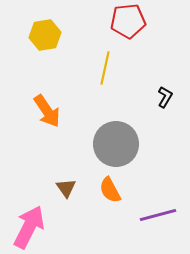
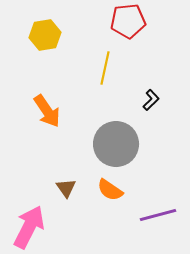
black L-shape: moved 14 px left, 3 px down; rotated 15 degrees clockwise
orange semicircle: rotated 28 degrees counterclockwise
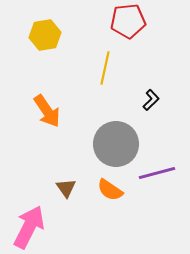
purple line: moved 1 px left, 42 px up
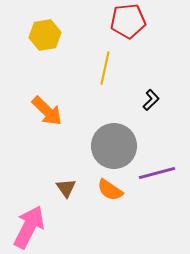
orange arrow: rotated 12 degrees counterclockwise
gray circle: moved 2 px left, 2 px down
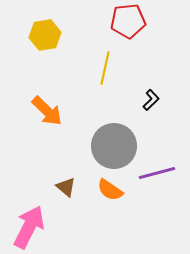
brown triangle: moved 1 px up; rotated 15 degrees counterclockwise
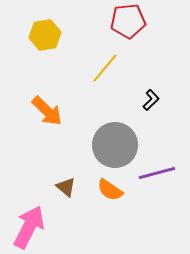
yellow line: rotated 28 degrees clockwise
gray circle: moved 1 px right, 1 px up
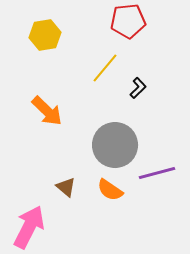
black L-shape: moved 13 px left, 12 px up
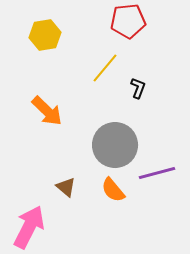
black L-shape: rotated 25 degrees counterclockwise
orange semicircle: moved 3 px right; rotated 16 degrees clockwise
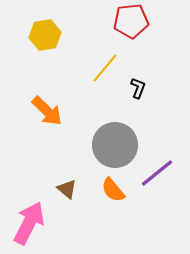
red pentagon: moved 3 px right
purple line: rotated 24 degrees counterclockwise
brown triangle: moved 1 px right, 2 px down
pink arrow: moved 4 px up
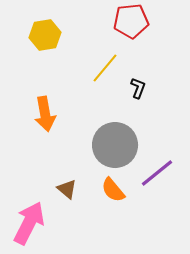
orange arrow: moved 2 px left, 3 px down; rotated 36 degrees clockwise
